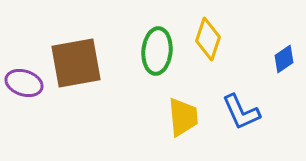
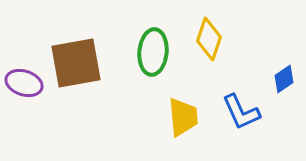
yellow diamond: moved 1 px right
green ellipse: moved 4 px left, 1 px down
blue diamond: moved 20 px down
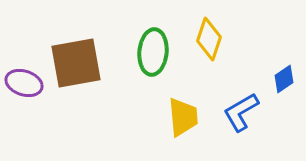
blue L-shape: rotated 84 degrees clockwise
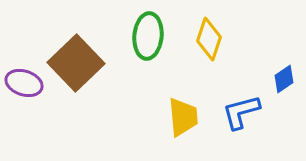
green ellipse: moved 5 px left, 16 px up
brown square: rotated 34 degrees counterclockwise
blue L-shape: rotated 15 degrees clockwise
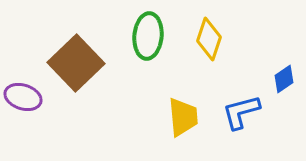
purple ellipse: moved 1 px left, 14 px down
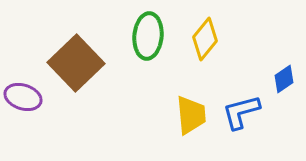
yellow diamond: moved 4 px left; rotated 21 degrees clockwise
yellow trapezoid: moved 8 px right, 2 px up
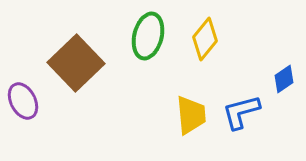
green ellipse: rotated 9 degrees clockwise
purple ellipse: moved 4 px down; rotated 45 degrees clockwise
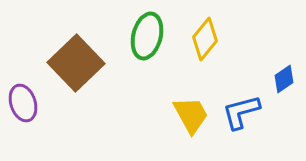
green ellipse: moved 1 px left
purple ellipse: moved 2 px down; rotated 9 degrees clockwise
yellow trapezoid: rotated 24 degrees counterclockwise
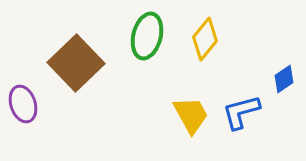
purple ellipse: moved 1 px down
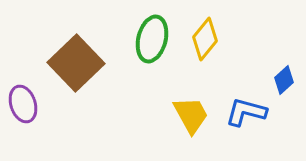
green ellipse: moved 5 px right, 3 px down
blue diamond: moved 1 px down; rotated 8 degrees counterclockwise
blue L-shape: moved 5 px right; rotated 30 degrees clockwise
